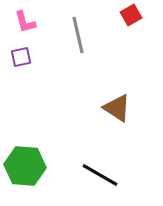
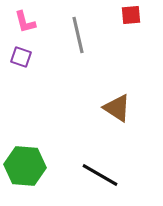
red square: rotated 25 degrees clockwise
purple square: rotated 30 degrees clockwise
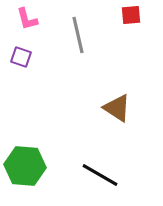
pink L-shape: moved 2 px right, 3 px up
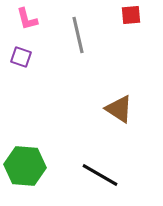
brown triangle: moved 2 px right, 1 px down
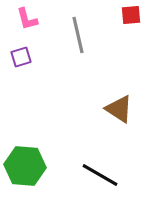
purple square: rotated 35 degrees counterclockwise
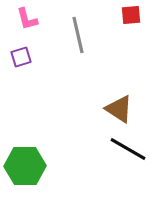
green hexagon: rotated 6 degrees counterclockwise
black line: moved 28 px right, 26 px up
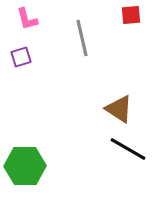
gray line: moved 4 px right, 3 px down
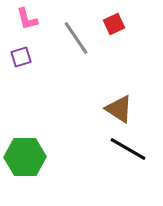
red square: moved 17 px left, 9 px down; rotated 20 degrees counterclockwise
gray line: moved 6 px left; rotated 21 degrees counterclockwise
green hexagon: moved 9 px up
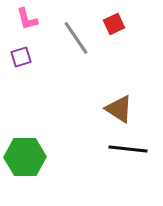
black line: rotated 24 degrees counterclockwise
